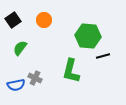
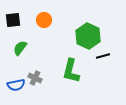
black square: rotated 28 degrees clockwise
green hexagon: rotated 20 degrees clockwise
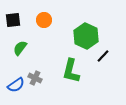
green hexagon: moved 2 px left
black line: rotated 32 degrees counterclockwise
blue semicircle: rotated 24 degrees counterclockwise
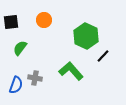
black square: moved 2 px left, 2 px down
green L-shape: rotated 125 degrees clockwise
gray cross: rotated 16 degrees counterclockwise
blue semicircle: rotated 36 degrees counterclockwise
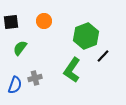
orange circle: moved 1 px down
green hexagon: rotated 15 degrees clockwise
green L-shape: moved 1 px right, 1 px up; rotated 105 degrees counterclockwise
gray cross: rotated 24 degrees counterclockwise
blue semicircle: moved 1 px left
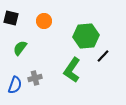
black square: moved 4 px up; rotated 21 degrees clockwise
green hexagon: rotated 15 degrees clockwise
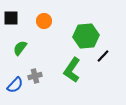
black square: rotated 14 degrees counterclockwise
gray cross: moved 2 px up
blue semicircle: rotated 24 degrees clockwise
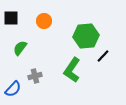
blue semicircle: moved 2 px left, 4 px down
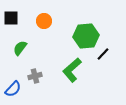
black line: moved 2 px up
green L-shape: rotated 15 degrees clockwise
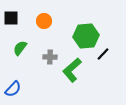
gray cross: moved 15 px right, 19 px up; rotated 16 degrees clockwise
